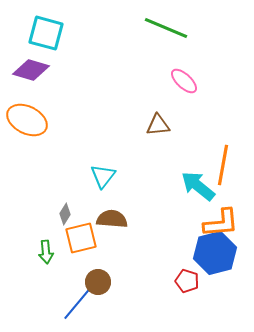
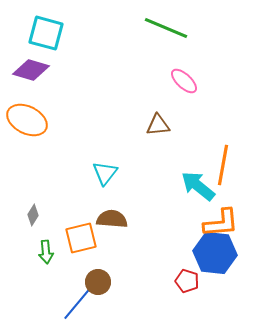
cyan triangle: moved 2 px right, 3 px up
gray diamond: moved 32 px left, 1 px down
blue hexagon: rotated 21 degrees clockwise
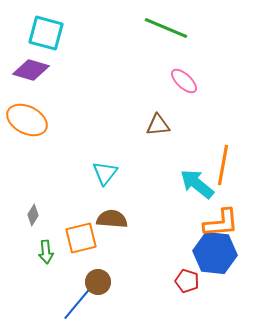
cyan arrow: moved 1 px left, 2 px up
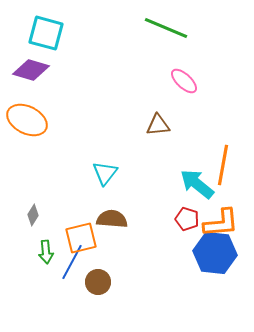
red pentagon: moved 62 px up
blue line: moved 5 px left, 42 px up; rotated 12 degrees counterclockwise
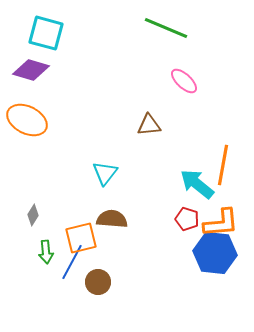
brown triangle: moved 9 px left
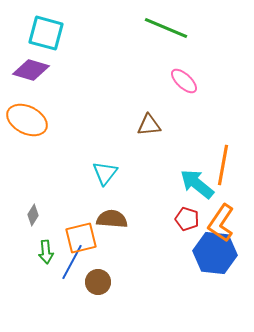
orange L-shape: rotated 129 degrees clockwise
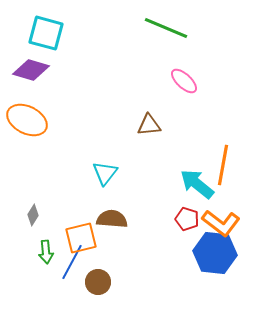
orange L-shape: rotated 87 degrees counterclockwise
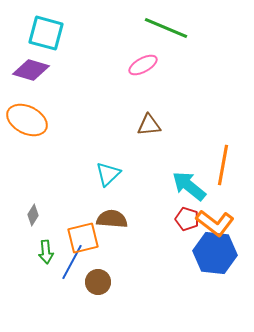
pink ellipse: moved 41 px left, 16 px up; rotated 72 degrees counterclockwise
cyan triangle: moved 3 px right, 1 px down; rotated 8 degrees clockwise
cyan arrow: moved 8 px left, 2 px down
orange L-shape: moved 6 px left
orange square: moved 2 px right
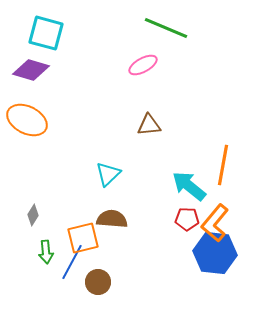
red pentagon: rotated 15 degrees counterclockwise
orange L-shape: rotated 93 degrees clockwise
